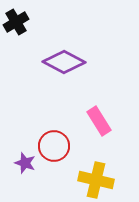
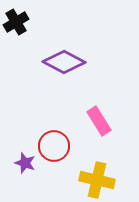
yellow cross: moved 1 px right
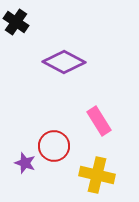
black cross: rotated 25 degrees counterclockwise
yellow cross: moved 5 px up
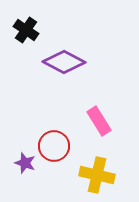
black cross: moved 10 px right, 8 px down
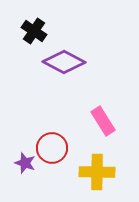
black cross: moved 8 px right, 1 px down
pink rectangle: moved 4 px right
red circle: moved 2 px left, 2 px down
yellow cross: moved 3 px up; rotated 12 degrees counterclockwise
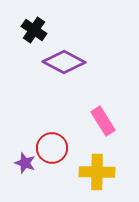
black cross: moved 1 px up
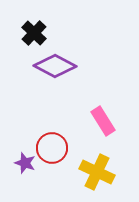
black cross: moved 3 px down; rotated 10 degrees clockwise
purple diamond: moved 9 px left, 4 px down
yellow cross: rotated 24 degrees clockwise
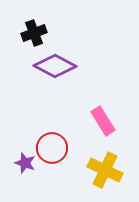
black cross: rotated 25 degrees clockwise
yellow cross: moved 8 px right, 2 px up
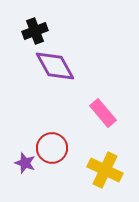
black cross: moved 1 px right, 2 px up
purple diamond: rotated 33 degrees clockwise
pink rectangle: moved 8 px up; rotated 8 degrees counterclockwise
